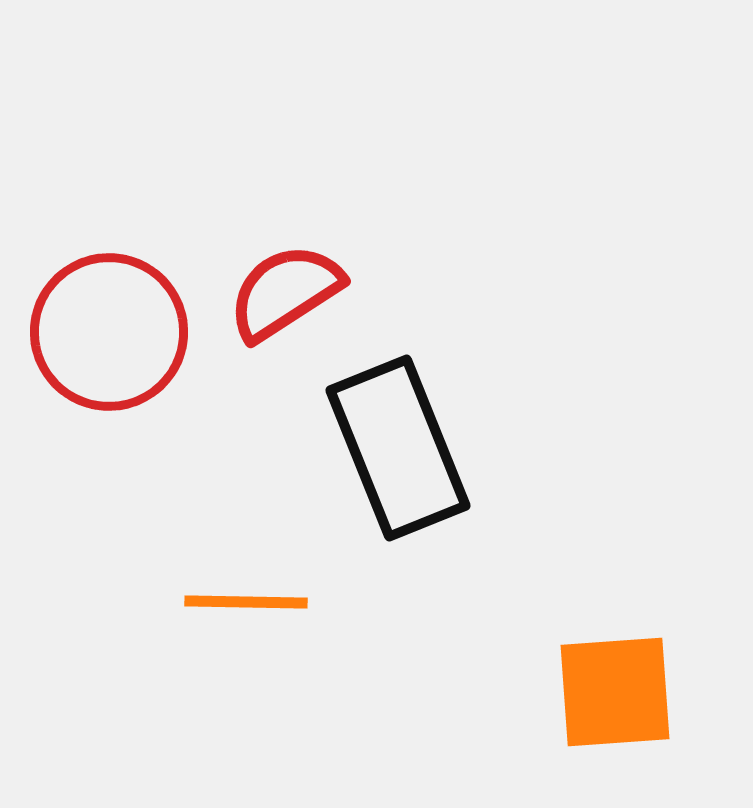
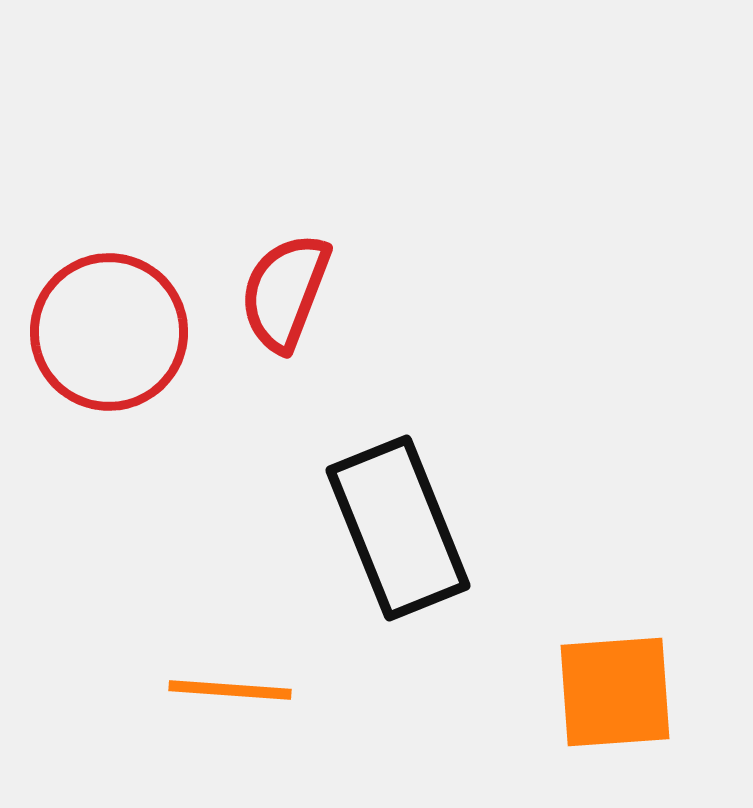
red semicircle: rotated 36 degrees counterclockwise
black rectangle: moved 80 px down
orange line: moved 16 px left, 88 px down; rotated 3 degrees clockwise
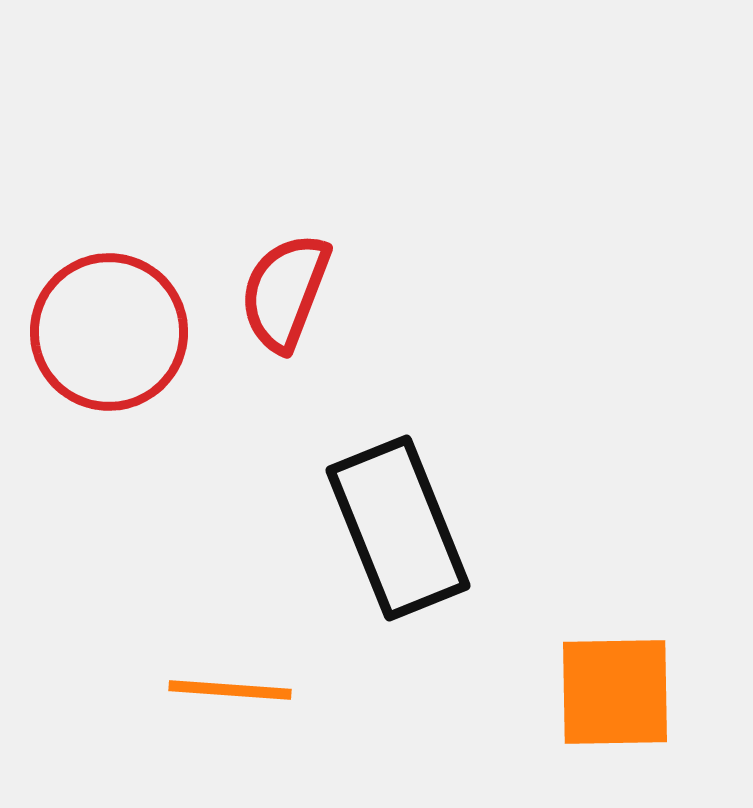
orange square: rotated 3 degrees clockwise
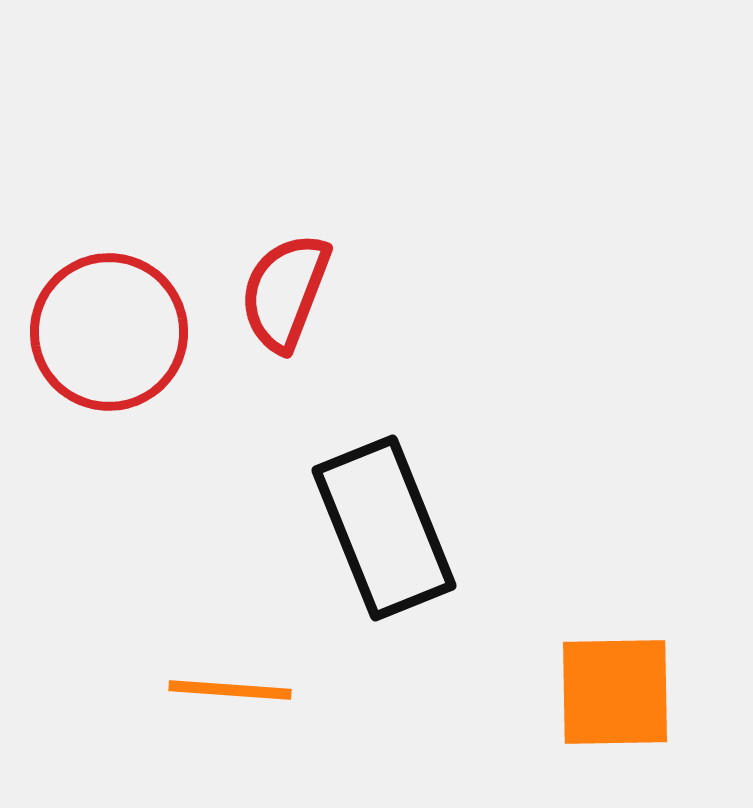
black rectangle: moved 14 px left
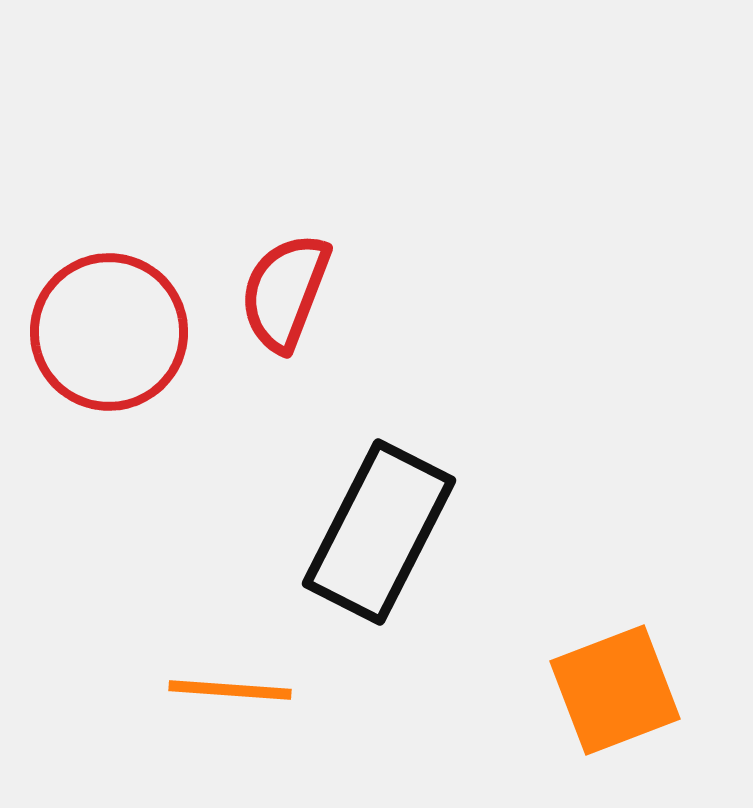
black rectangle: moved 5 px left, 4 px down; rotated 49 degrees clockwise
orange square: moved 2 px up; rotated 20 degrees counterclockwise
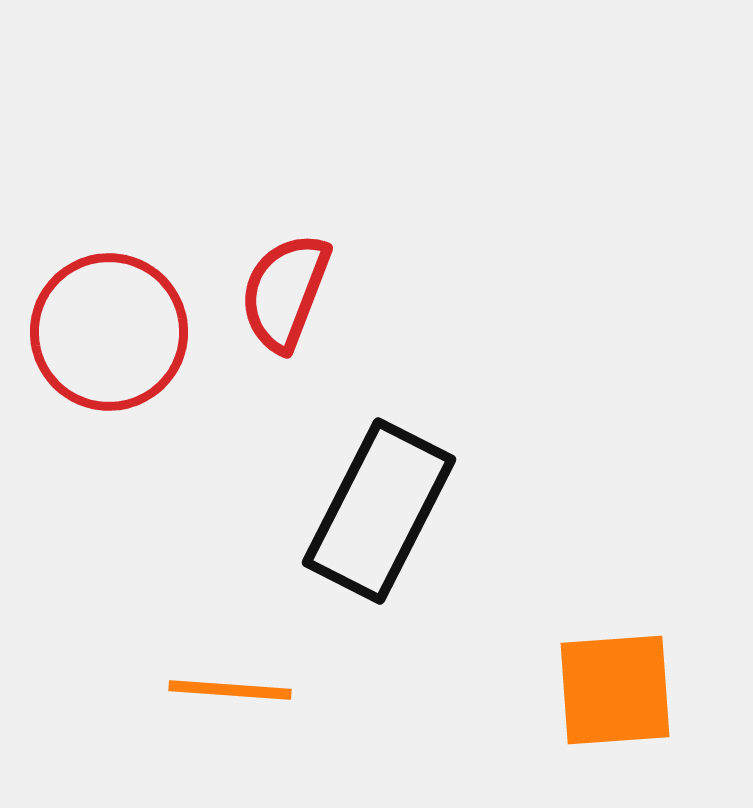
black rectangle: moved 21 px up
orange square: rotated 17 degrees clockwise
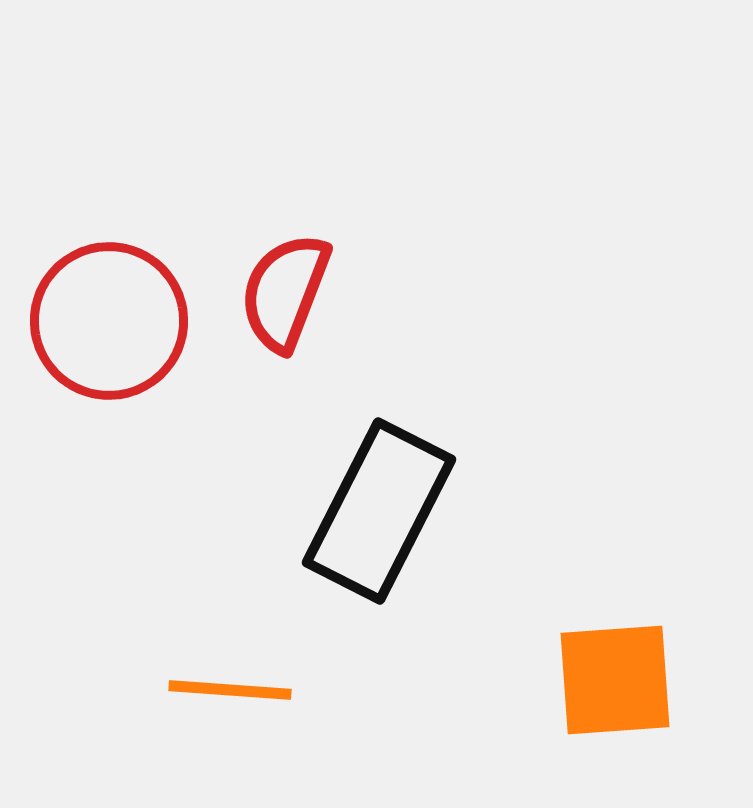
red circle: moved 11 px up
orange square: moved 10 px up
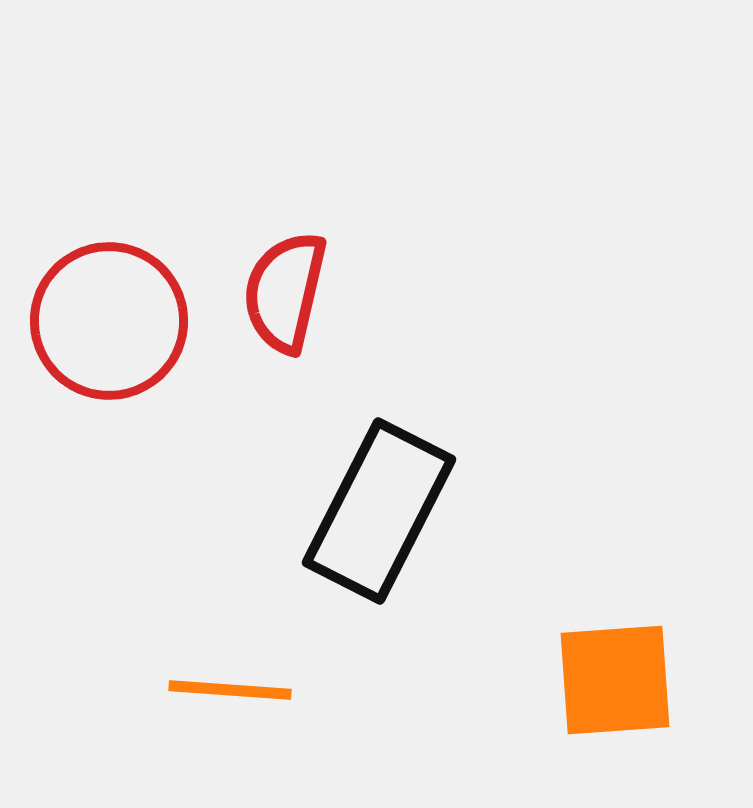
red semicircle: rotated 8 degrees counterclockwise
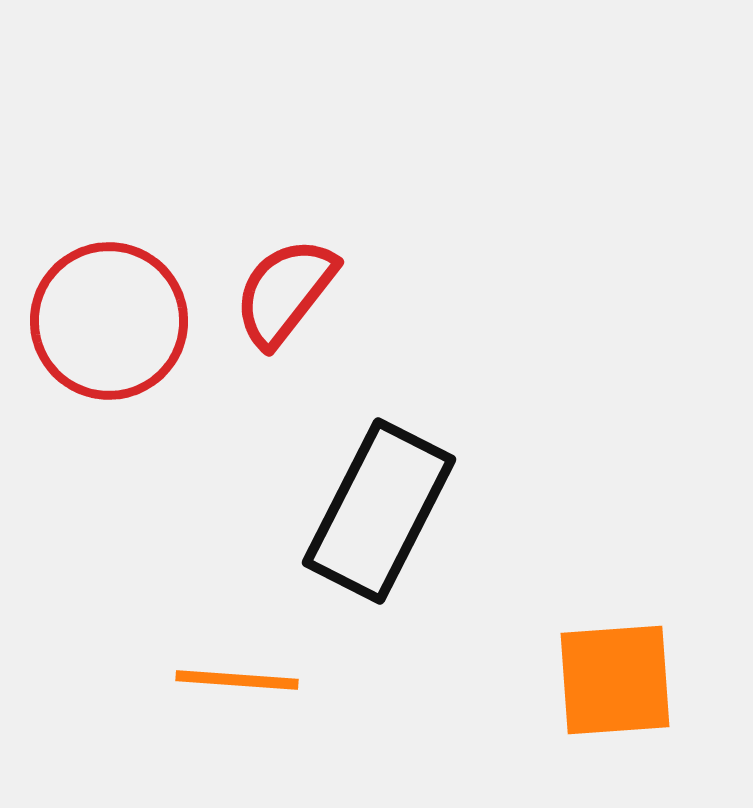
red semicircle: rotated 25 degrees clockwise
orange line: moved 7 px right, 10 px up
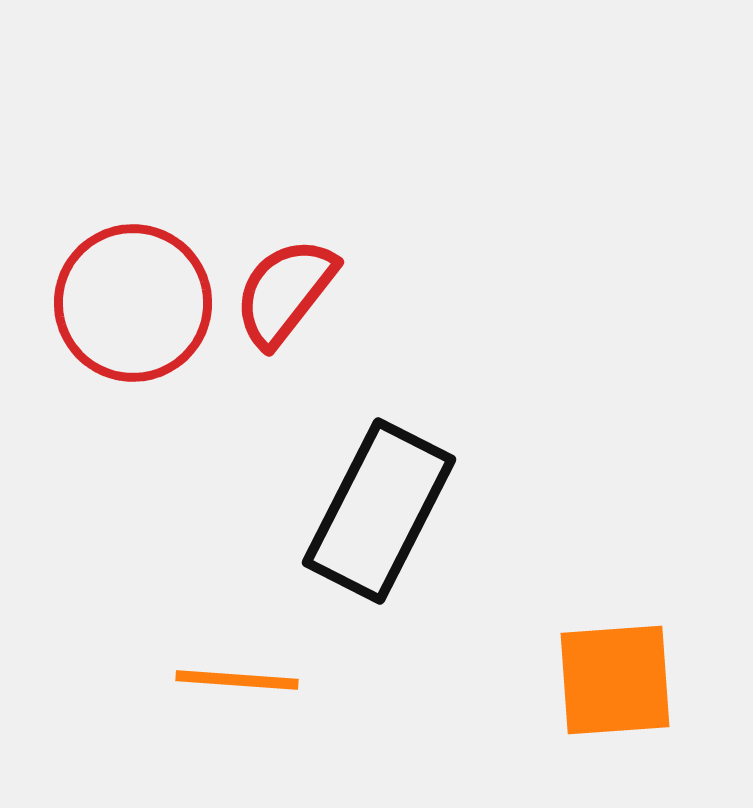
red circle: moved 24 px right, 18 px up
